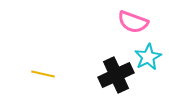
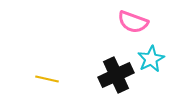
cyan star: moved 3 px right, 2 px down
yellow line: moved 4 px right, 5 px down
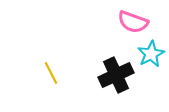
cyan star: moved 5 px up
yellow line: moved 4 px right, 6 px up; rotated 50 degrees clockwise
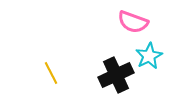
cyan star: moved 2 px left, 2 px down
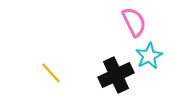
pink semicircle: moved 1 px right; rotated 136 degrees counterclockwise
yellow line: rotated 15 degrees counterclockwise
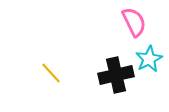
cyan star: moved 3 px down
black cross: rotated 12 degrees clockwise
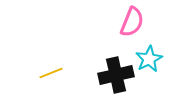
pink semicircle: moved 2 px left; rotated 48 degrees clockwise
yellow line: rotated 70 degrees counterclockwise
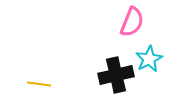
yellow line: moved 12 px left, 11 px down; rotated 30 degrees clockwise
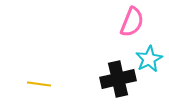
black cross: moved 2 px right, 4 px down
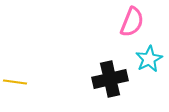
black cross: moved 8 px left
yellow line: moved 24 px left, 2 px up
